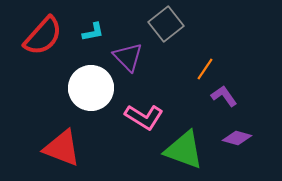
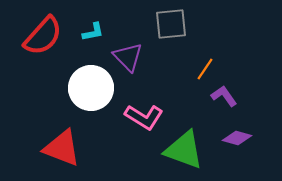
gray square: moved 5 px right; rotated 32 degrees clockwise
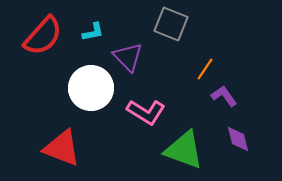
gray square: rotated 28 degrees clockwise
pink L-shape: moved 2 px right, 5 px up
purple diamond: moved 1 px right, 1 px down; rotated 60 degrees clockwise
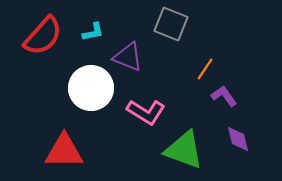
purple triangle: rotated 24 degrees counterclockwise
red triangle: moved 2 px right, 3 px down; rotated 21 degrees counterclockwise
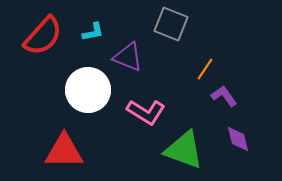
white circle: moved 3 px left, 2 px down
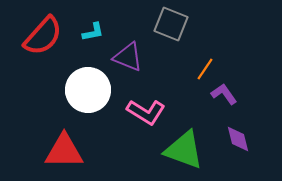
purple L-shape: moved 2 px up
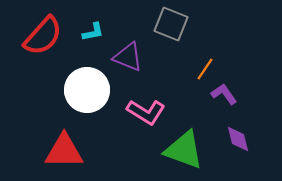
white circle: moved 1 px left
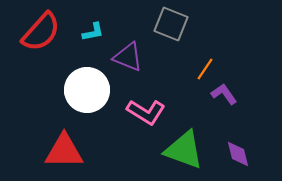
red semicircle: moved 2 px left, 4 px up
purple diamond: moved 15 px down
